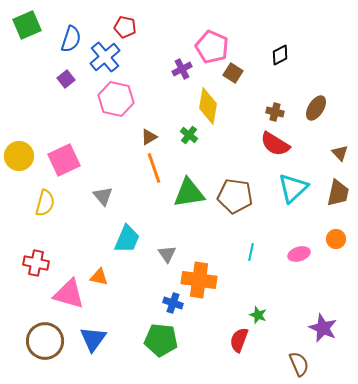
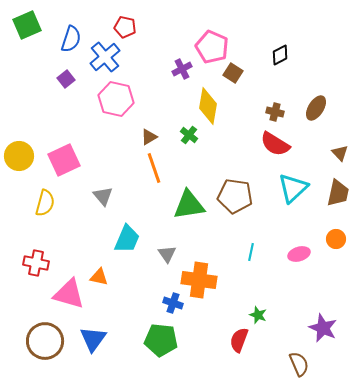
green triangle at (189, 193): moved 12 px down
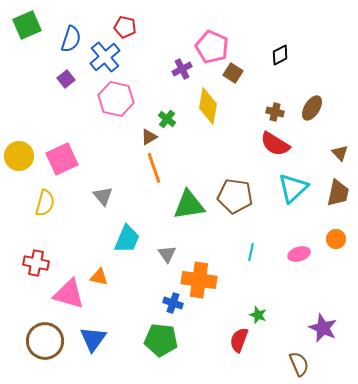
brown ellipse at (316, 108): moved 4 px left
green cross at (189, 135): moved 22 px left, 16 px up
pink square at (64, 160): moved 2 px left, 1 px up
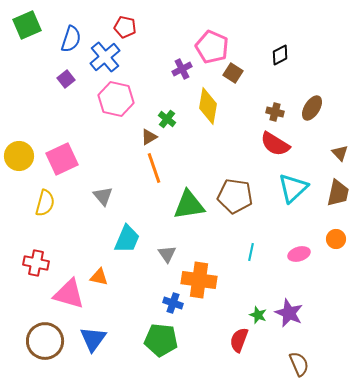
purple star at (323, 328): moved 34 px left, 15 px up
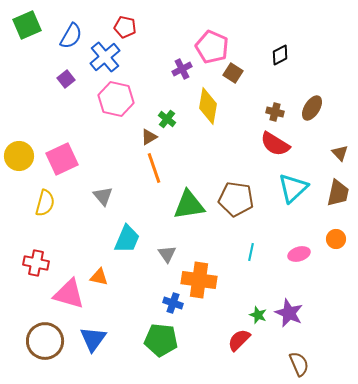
blue semicircle at (71, 39): moved 3 px up; rotated 12 degrees clockwise
brown pentagon at (235, 196): moved 1 px right, 3 px down
red semicircle at (239, 340): rotated 25 degrees clockwise
